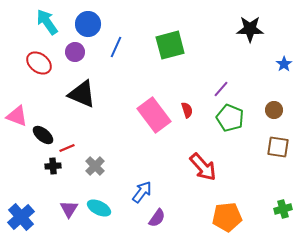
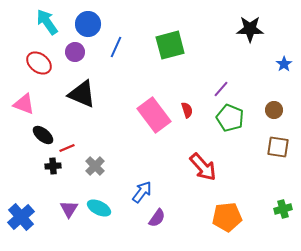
pink triangle: moved 7 px right, 12 px up
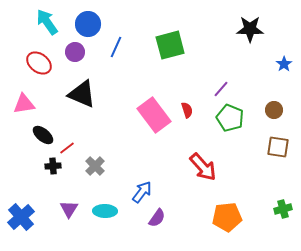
pink triangle: rotated 30 degrees counterclockwise
red line: rotated 14 degrees counterclockwise
cyan ellipse: moved 6 px right, 3 px down; rotated 25 degrees counterclockwise
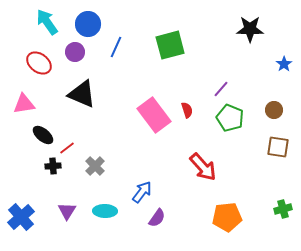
purple triangle: moved 2 px left, 2 px down
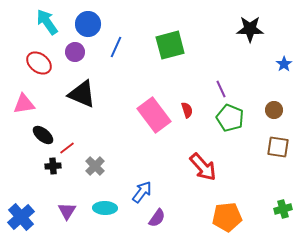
purple line: rotated 66 degrees counterclockwise
cyan ellipse: moved 3 px up
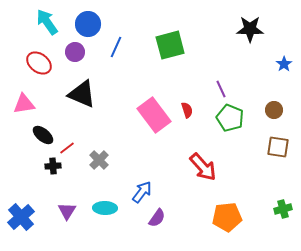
gray cross: moved 4 px right, 6 px up
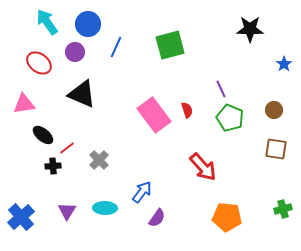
brown square: moved 2 px left, 2 px down
orange pentagon: rotated 12 degrees clockwise
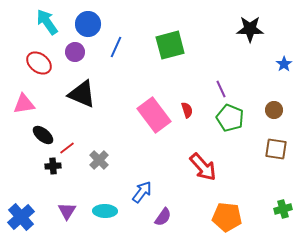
cyan ellipse: moved 3 px down
purple semicircle: moved 6 px right, 1 px up
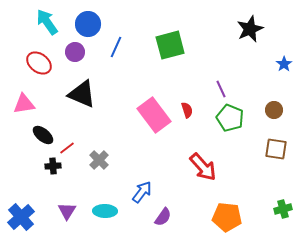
black star: rotated 24 degrees counterclockwise
